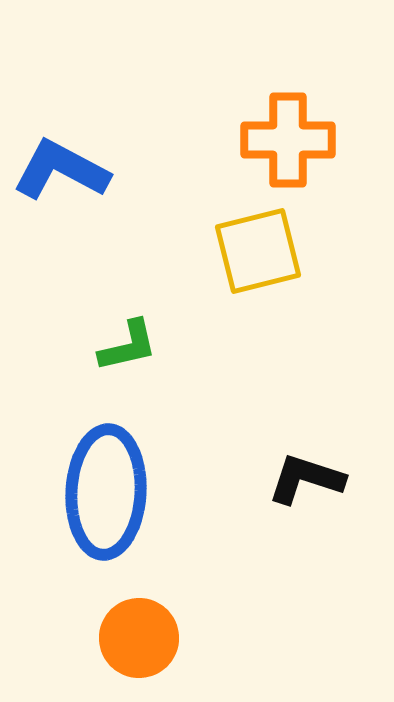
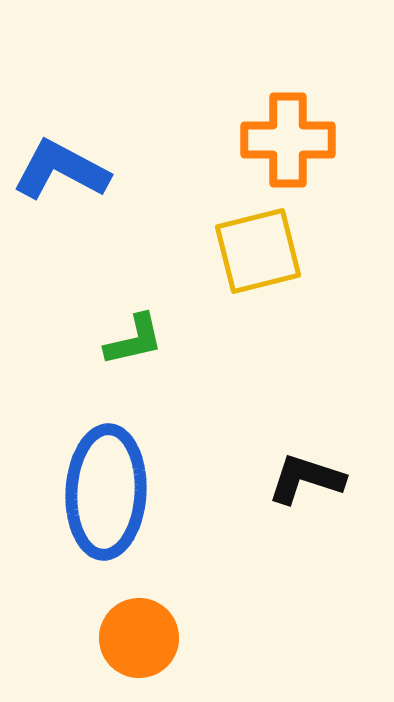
green L-shape: moved 6 px right, 6 px up
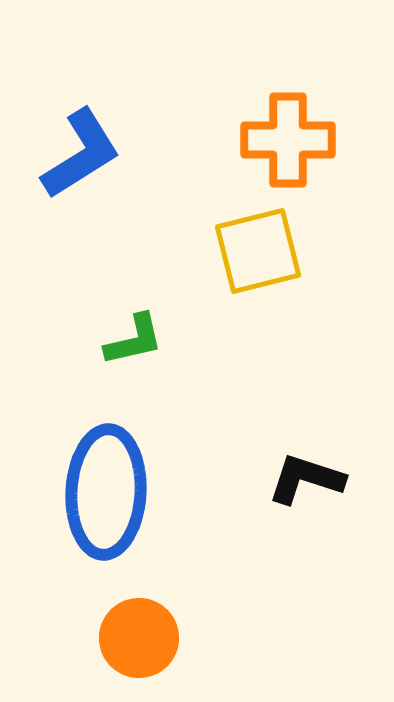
blue L-shape: moved 20 px right, 16 px up; rotated 120 degrees clockwise
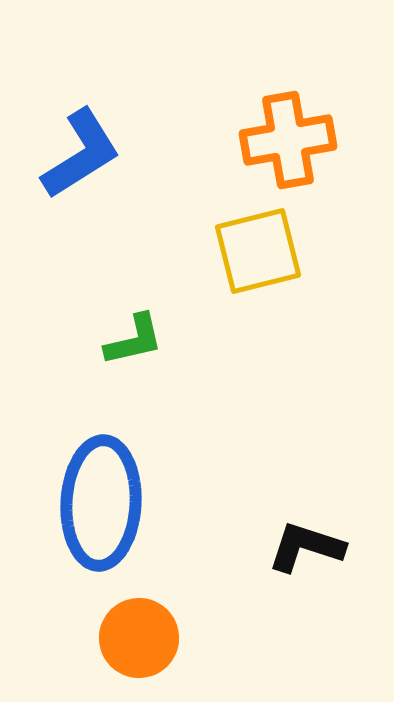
orange cross: rotated 10 degrees counterclockwise
black L-shape: moved 68 px down
blue ellipse: moved 5 px left, 11 px down
